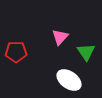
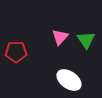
green triangle: moved 12 px up
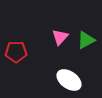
green triangle: rotated 36 degrees clockwise
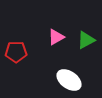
pink triangle: moved 4 px left; rotated 18 degrees clockwise
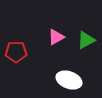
white ellipse: rotated 15 degrees counterclockwise
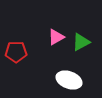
green triangle: moved 5 px left, 2 px down
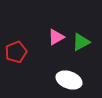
red pentagon: rotated 20 degrees counterclockwise
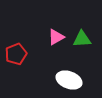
green triangle: moved 1 px right, 3 px up; rotated 24 degrees clockwise
red pentagon: moved 2 px down
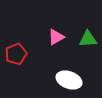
green triangle: moved 6 px right
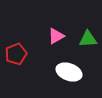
pink triangle: moved 1 px up
white ellipse: moved 8 px up
